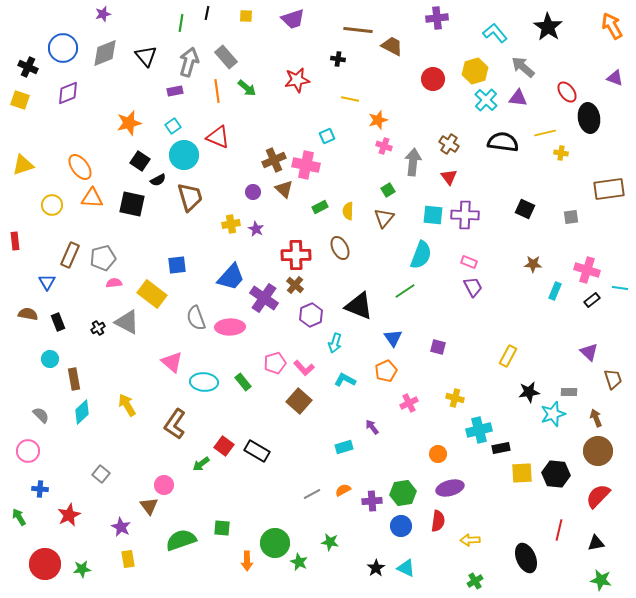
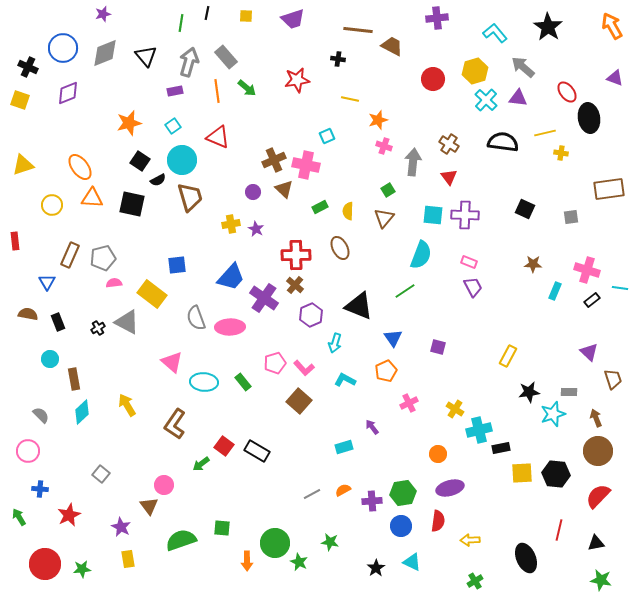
cyan circle at (184, 155): moved 2 px left, 5 px down
yellow cross at (455, 398): moved 11 px down; rotated 18 degrees clockwise
cyan triangle at (406, 568): moved 6 px right, 6 px up
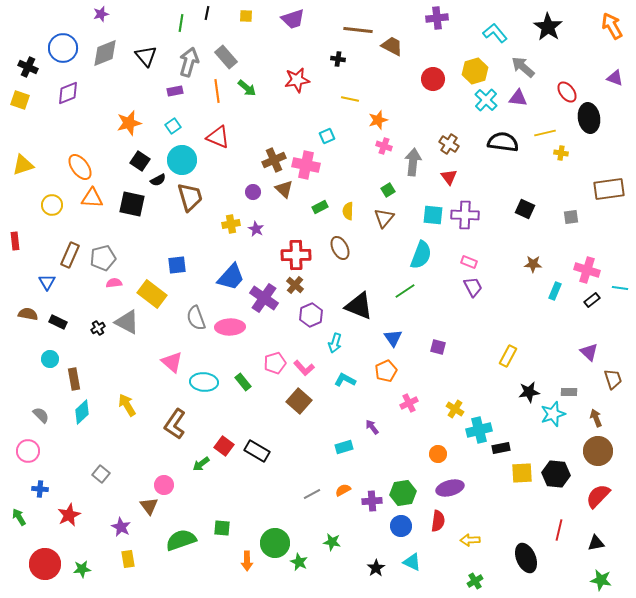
purple star at (103, 14): moved 2 px left
black rectangle at (58, 322): rotated 42 degrees counterclockwise
green star at (330, 542): moved 2 px right
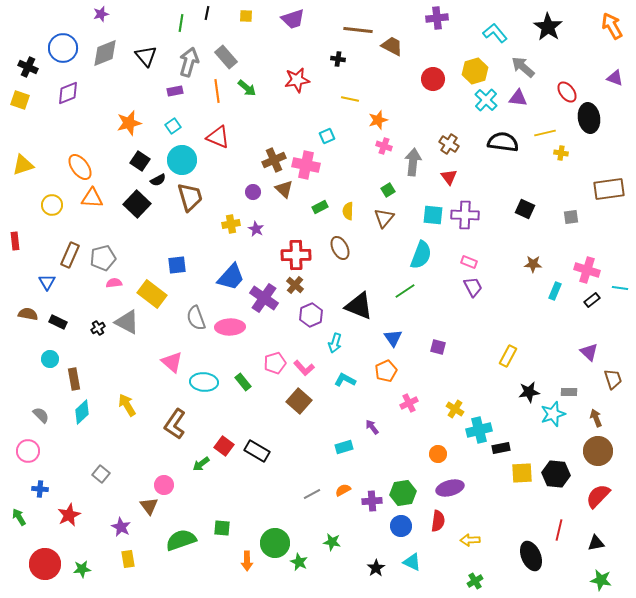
black square at (132, 204): moved 5 px right; rotated 32 degrees clockwise
black ellipse at (526, 558): moved 5 px right, 2 px up
